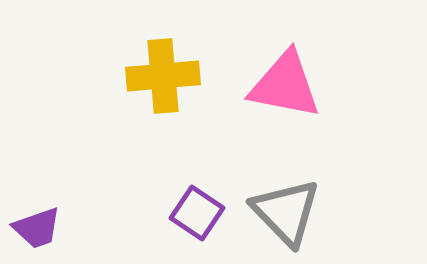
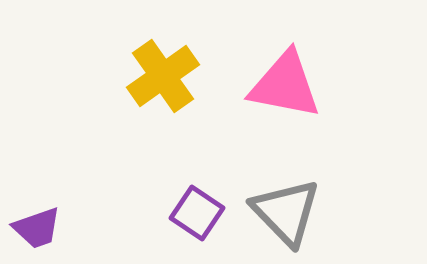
yellow cross: rotated 30 degrees counterclockwise
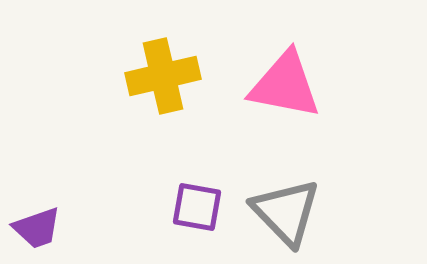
yellow cross: rotated 22 degrees clockwise
purple square: moved 6 px up; rotated 24 degrees counterclockwise
